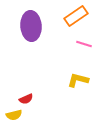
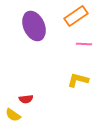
purple ellipse: moved 3 px right; rotated 20 degrees counterclockwise
pink line: rotated 14 degrees counterclockwise
red semicircle: rotated 16 degrees clockwise
yellow semicircle: moved 1 px left; rotated 49 degrees clockwise
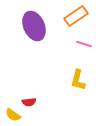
pink line: rotated 14 degrees clockwise
yellow L-shape: rotated 90 degrees counterclockwise
red semicircle: moved 3 px right, 3 px down
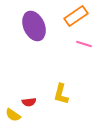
yellow L-shape: moved 17 px left, 14 px down
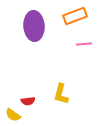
orange rectangle: moved 1 px left; rotated 15 degrees clockwise
purple ellipse: rotated 20 degrees clockwise
pink line: rotated 21 degrees counterclockwise
red semicircle: moved 1 px left, 1 px up
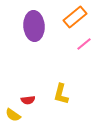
orange rectangle: moved 1 px down; rotated 20 degrees counterclockwise
pink line: rotated 35 degrees counterclockwise
red semicircle: moved 1 px up
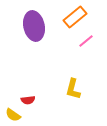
purple ellipse: rotated 8 degrees counterclockwise
pink line: moved 2 px right, 3 px up
yellow L-shape: moved 12 px right, 5 px up
